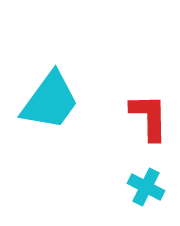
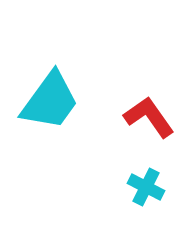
red L-shape: rotated 34 degrees counterclockwise
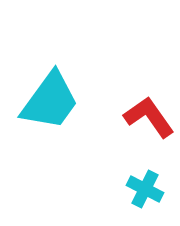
cyan cross: moved 1 px left, 2 px down
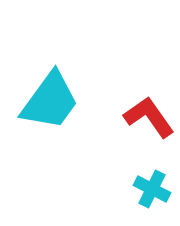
cyan cross: moved 7 px right
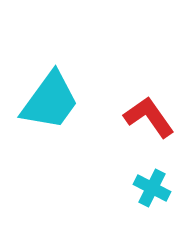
cyan cross: moved 1 px up
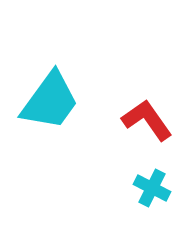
red L-shape: moved 2 px left, 3 px down
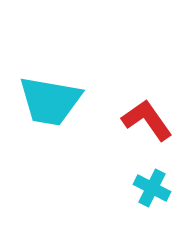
cyan trapezoid: rotated 64 degrees clockwise
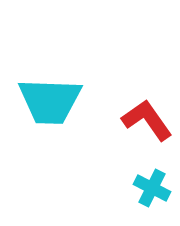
cyan trapezoid: rotated 8 degrees counterclockwise
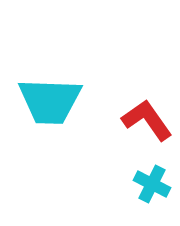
cyan cross: moved 4 px up
